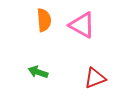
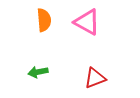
pink triangle: moved 5 px right, 3 px up
green arrow: rotated 30 degrees counterclockwise
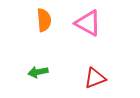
pink triangle: moved 1 px right, 1 px down
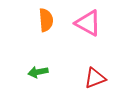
orange semicircle: moved 2 px right
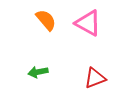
orange semicircle: rotated 35 degrees counterclockwise
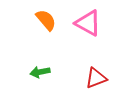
green arrow: moved 2 px right
red triangle: moved 1 px right
